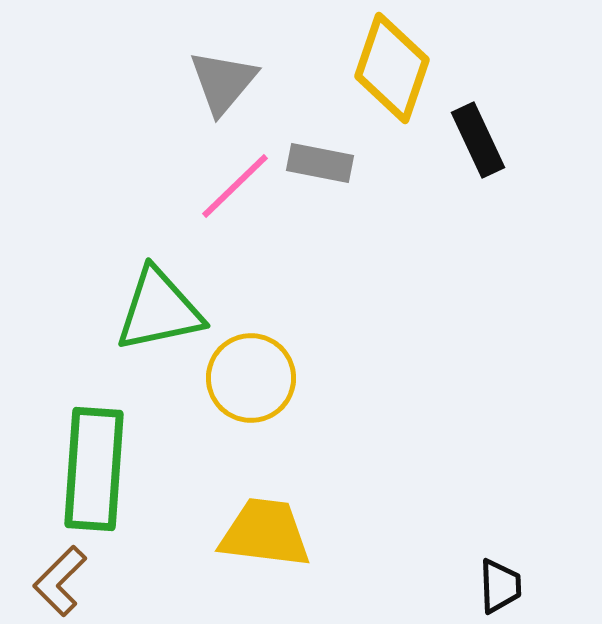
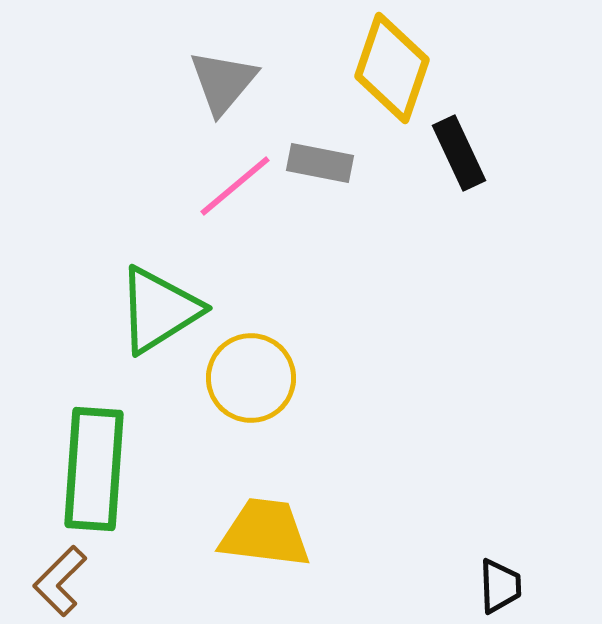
black rectangle: moved 19 px left, 13 px down
pink line: rotated 4 degrees clockwise
green triangle: rotated 20 degrees counterclockwise
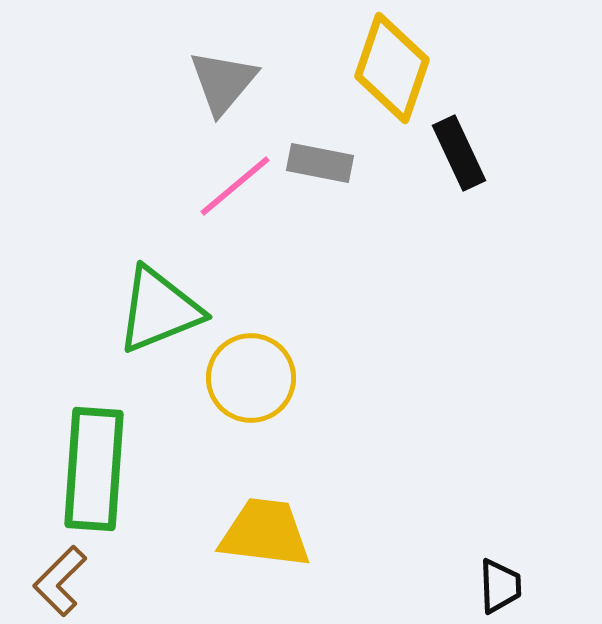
green triangle: rotated 10 degrees clockwise
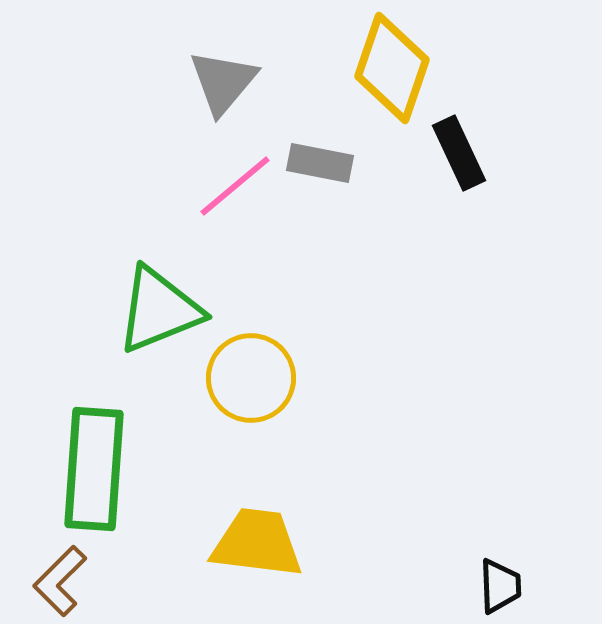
yellow trapezoid: moved 8 px left, 10 px down
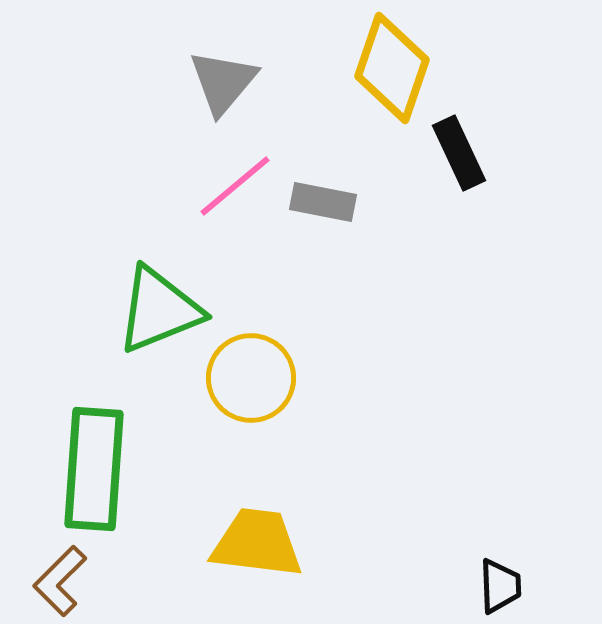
gray rectangle: moved 3 px right, 39 px down
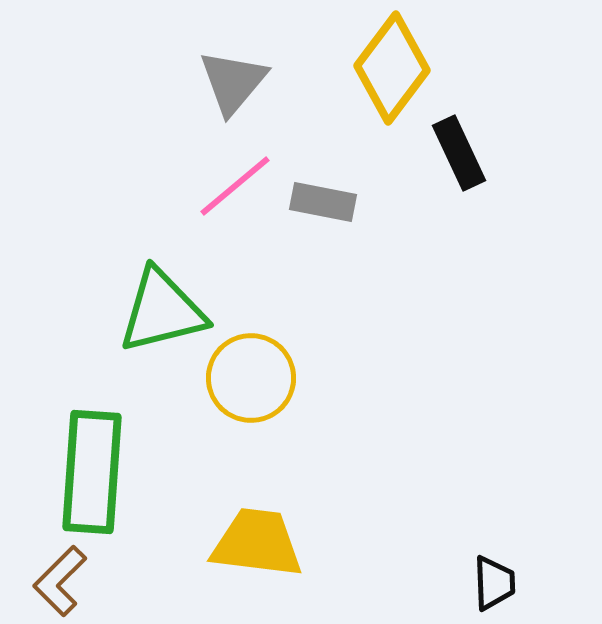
yellow diamond: rotated 18 degrees clockwise
gray triangle: moved 10 px right
green triangle: moved 3 px right, 1 px down; rotated 8 degrees clockwise
green rectangle: moved 2 px left, 3 px down
black trapezoid: moved 6 px left, 3 px up
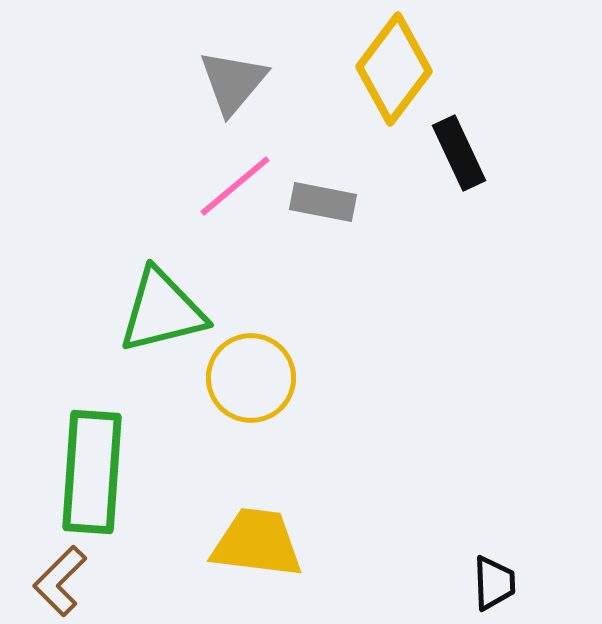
yellow diamond: moved 2 px right, 1 px down
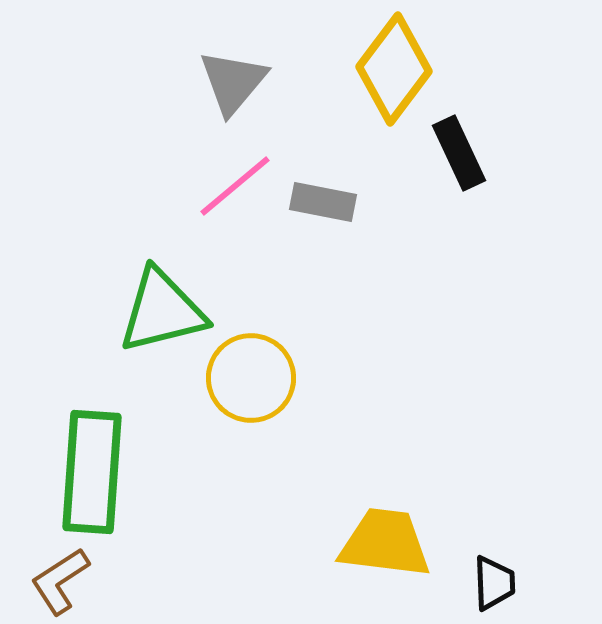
yellow trapezoid: moved 128 px right
brown L-shape: rotated 12 degrees clockwise
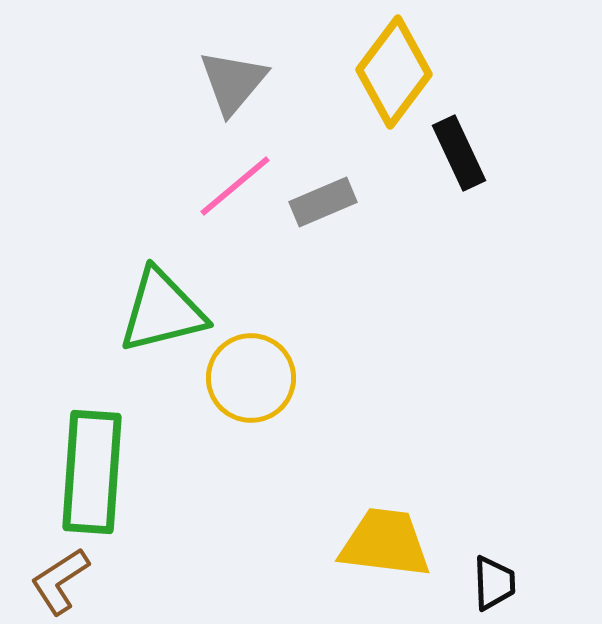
yellow diamond: moved 3 px down
gray rectangle: rotated 34 degrees counterclockwise
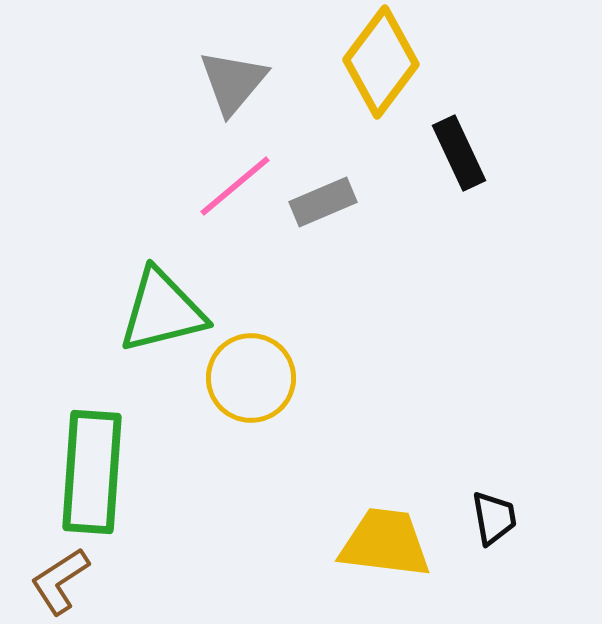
yellow diamond: moved 13 px left, 10 px up
black trapezoid: moved 65 px up; rotated 8 degrees counterclockwise
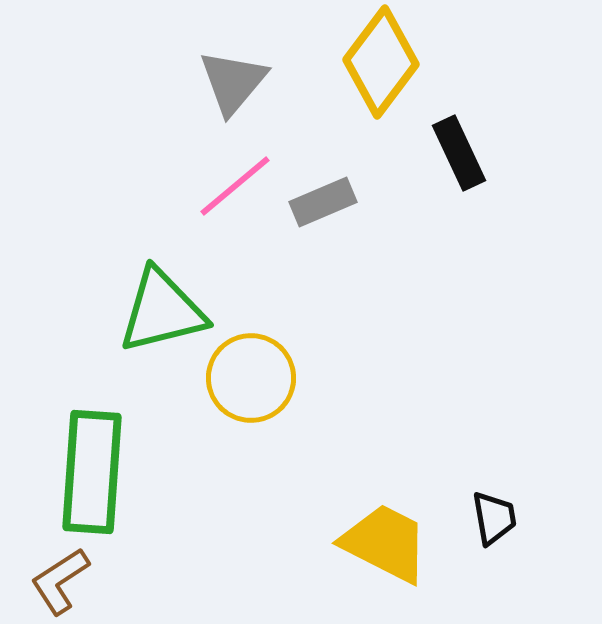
yellow trapezoid: rotated 20 degrees clockwise
